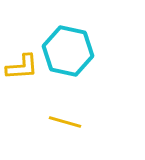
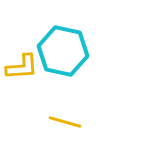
cyan hexagon: moved 5 px left
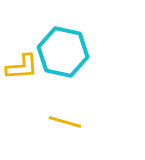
cyan hexagon: moved 1 px down
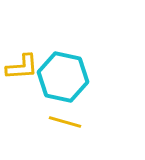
cyan hexagon: moved 25 px down
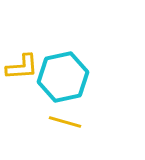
cyan hexagon: rotated 24 degrees counterclockwise
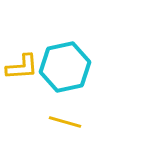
cyan hexagon: moved 2 px right, 10 px up
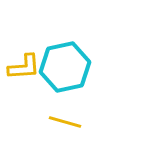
yellow L-shape: moved 2 px right
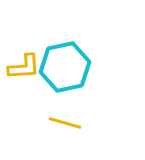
yellow line: moved 1 px down
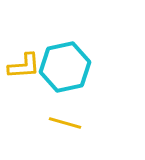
yellow L-shape: moved 1 px up
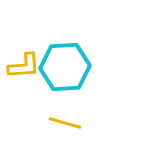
cyan hexagon: rotated 9 degrees clockwise
